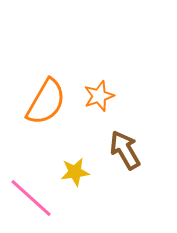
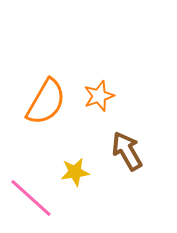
brown arrow: moved 2 px right, 1 px down
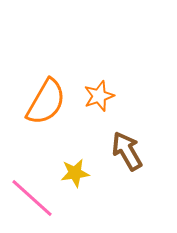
yellow star: moved 1 px down
pink line: moved 1 px right
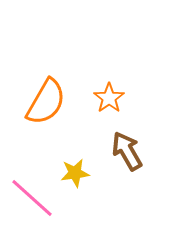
orange star: moved 10 px right, 2 px down; rotated 16 degrees counterclockwise
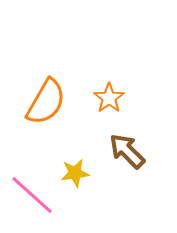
brown arrow: rotated 15 degrees counterclockwise
pink line: moved 3 px up
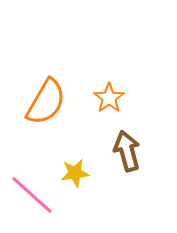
brown arrow: rotated 30 degrees clockwise
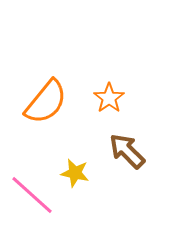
orange semicircle: rotated 9 degrees clockwise
brown arrow: rotated 30 degrees counterclockwise
yellow star: rotated 20 degrees clockwise
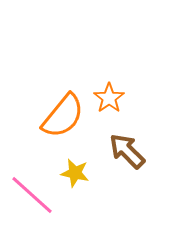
orange semicircle: moved 17 px right, 14 px down
